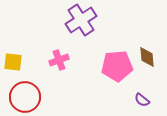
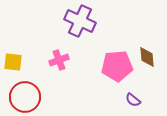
purple cross: moved 1 px left, 1 px down; rotated 32 degrees counterclockwise
purple semicircle: moved 9 px left
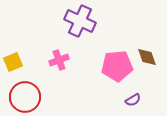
brown diamond: rotated 15 degrees counterclockwise
yellow square: rotated 30 degrees counterclockwise
purple semicircle: rotated 70 degrees counterclockwise
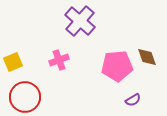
purple cross: rotated 16 degrees clockwise
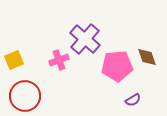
purple cross: moved 5 px right, 18 px down
yellow square: moved 1 px right, 2 px up
red circle: moved 1 px up
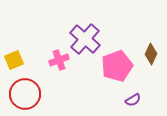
brown diamond: moved 4 px right, 3 px up; rotated 45 degrees clockwise
pink pentagon: rotated 16 degrees counterclockwise
red circle: moved 2 px up
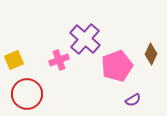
red circle: moved 2 px right
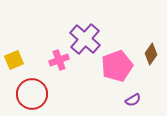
brown diamond: rotated 10 degrees clockwise
red circle: moved 5 px right
